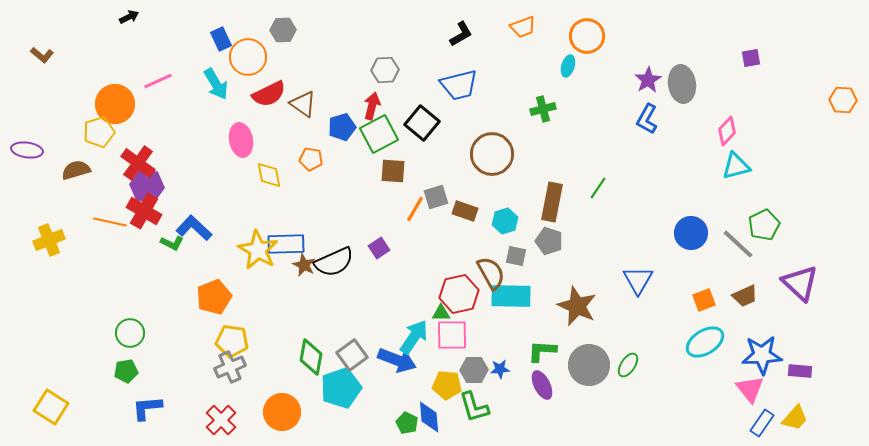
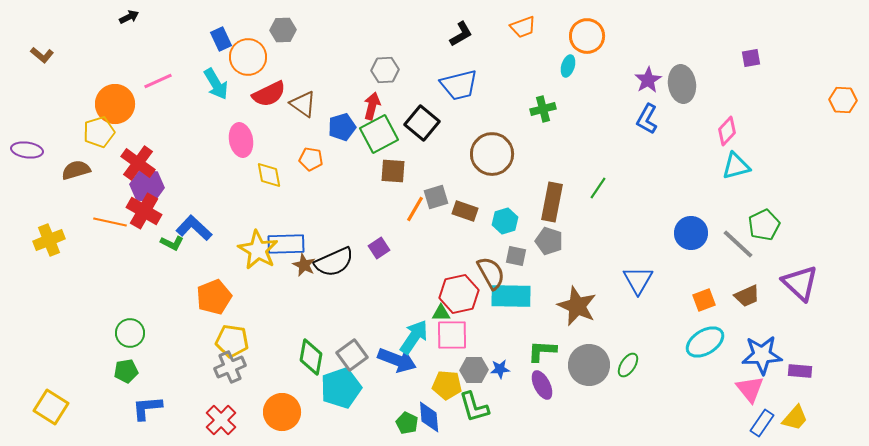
brown trapezoid at (745, 296): moved 2 px right
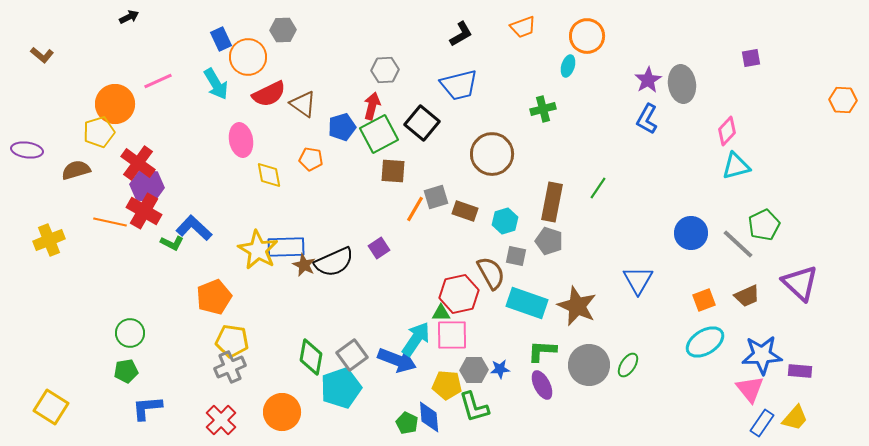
blue rectangle at (286, 244): moved 3 px down
cyan rectangle at (511, 296): moved 16 px right, 7 px down; rotated 18 degrees clockwise
cyan arrow at (414, 337): moved 2 px right, 2 px down
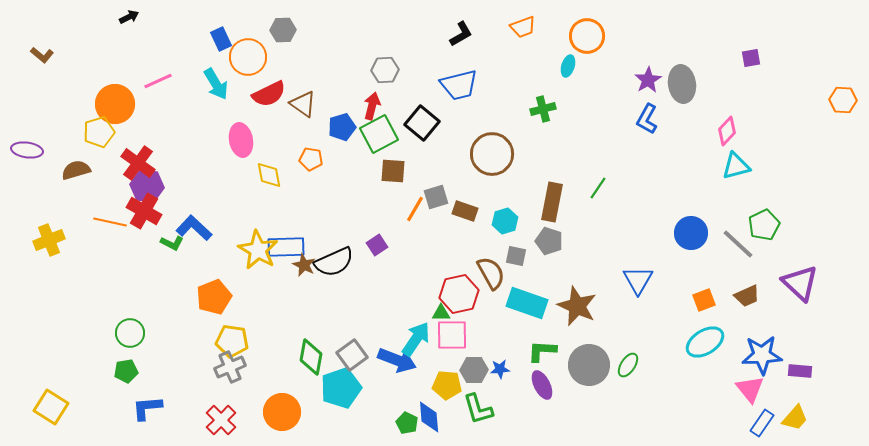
purple square at (379, 248): moved 2 px left, 3 px up
green L-shape at (474, 407): moved 4 px right, 2 px down
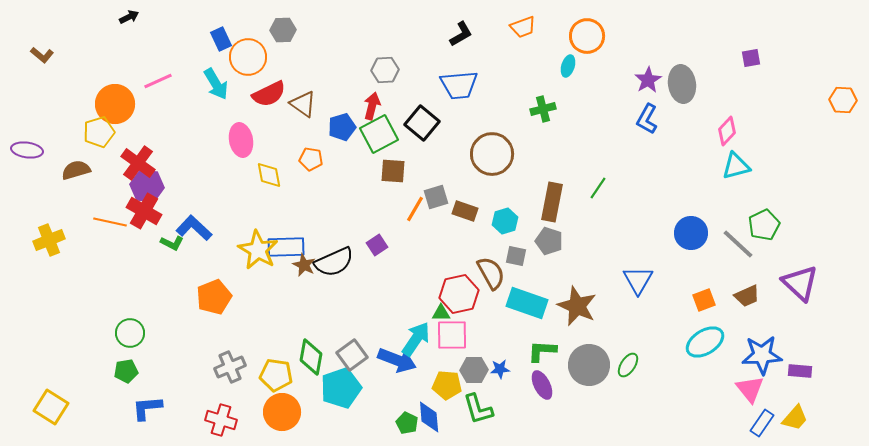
blue trapezoid at (459, 85): rotated 9 degrees clockwise
yellow pentagon at (232, 341): moved 44 px right, 34 px down
red cross at (221, 420): rotated 28 degrees counterclockwise
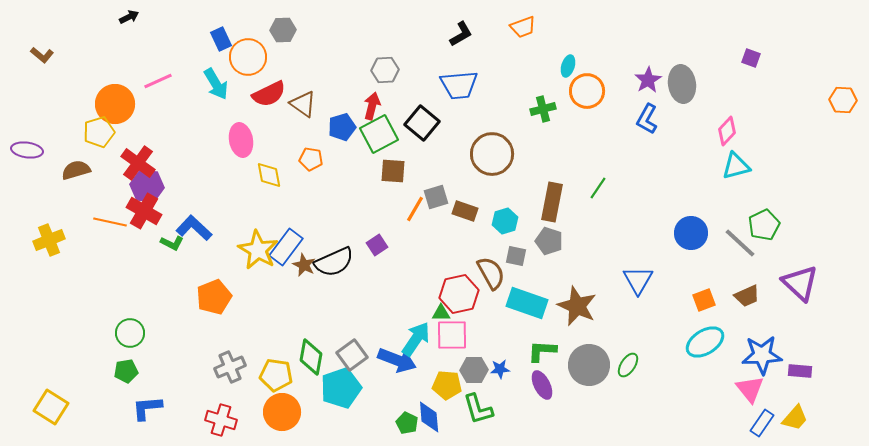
orange circle at (587, 36): moved 55 px down
purple square at (751, 58): rotated 30 degrees clockwise
gray line at (738, 244): moved 2 px right, 1 px up
blue rectangle at (286, 247): rotated 51 degrees counterclockwise
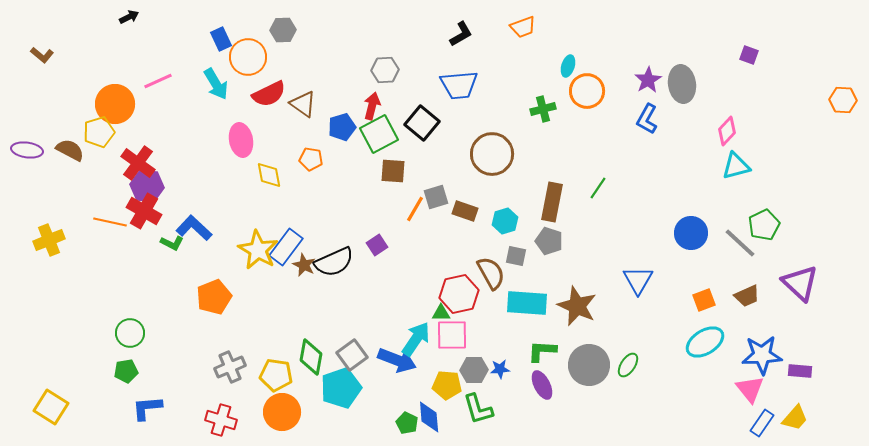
purple square at (751, 58): moved 2 px left, 3 px up
brown semicircle at (76, 170): moved 6 px left, 20 px up; rotated 44 degrees clockwise
cyan rectangle at (527, 303): rotated 15 degrees counterclockwise
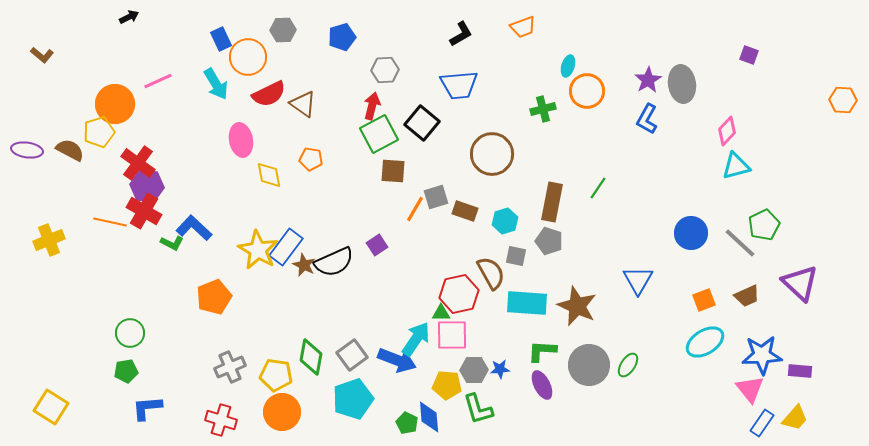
blue pentagon at (342, 127): moved 90 px up
cyan pentagon at (341, 388): moved 12 px right, 11 px down
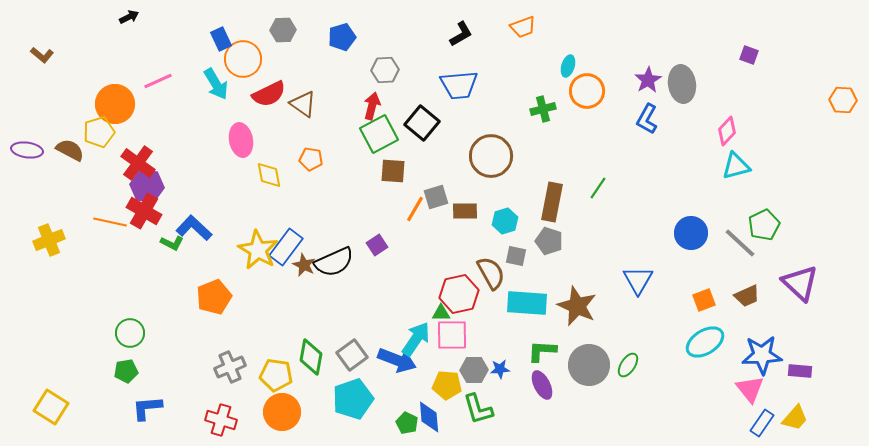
orange circle at (248, 57): moved 5 px left, 2 px down
brown circle at (492, 154): moved 1 px left, 2 px down
brown rectangle at (465, 211): rotated 20 degrees counterclockwise
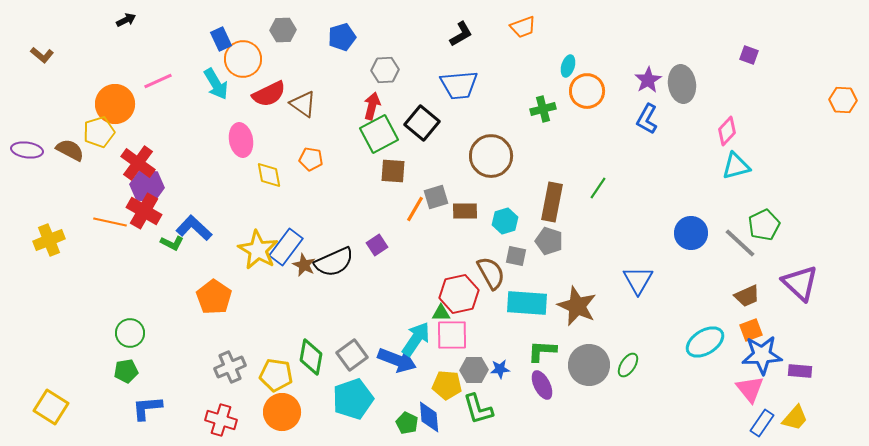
black arrow at (129, 17): moved 3 px left, 3 px down
orange pentagon at (214, 297): rotated 16 degrees counterclockwise
orange square at (704, 300): moved 47 px right, 30 px down
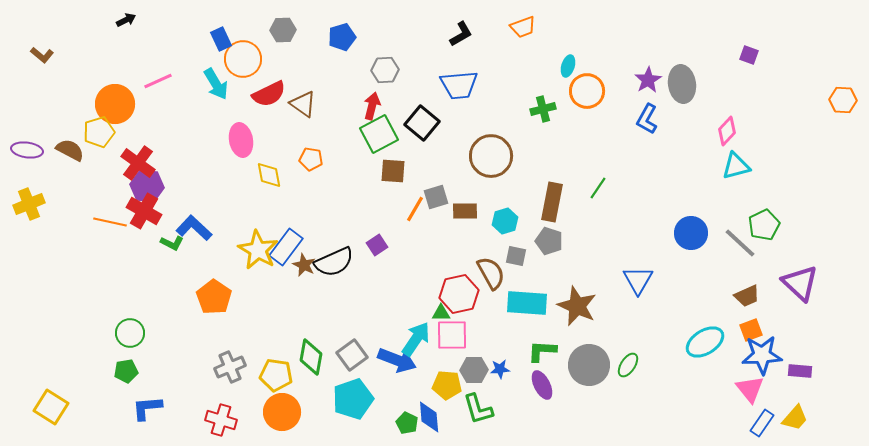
yellow cross at (49, 240): moved 20 px left, 36 px up
